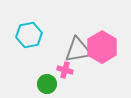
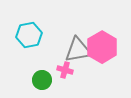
green circle: moved 5 px left, 4 px up
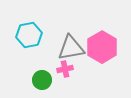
gray triangle: moved 7 px left, 2 px up
pink cross: moved 1 px up; rotated 28 degrees counterclockwise
